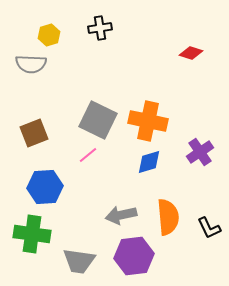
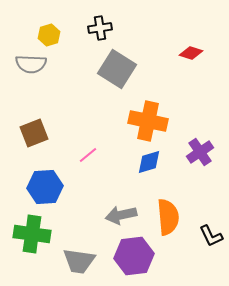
gray square: moved 19 px right, 51 px up; rotated 6 degrees clockwise
black L-shape: moved 2 px right, 8 px down
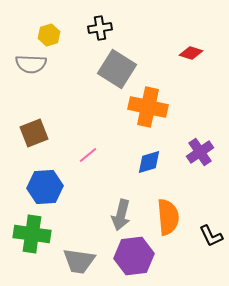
orange cross: moved 14 px up
gray arrow: rotated 64 degrees counterclockwise
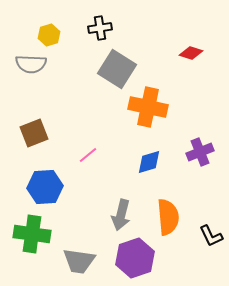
purple cross: rotated 12 degrees clockwise
purple hexagon: moved 1 px right, 2 px down; rotated 12 degrees counterclockwise
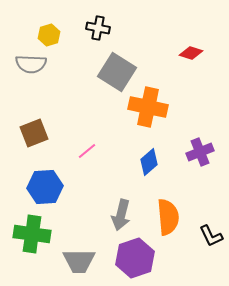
black cross: moved 2 px left; rotated 20 degrees clockwise
gray square: moved 3 px down
pink line: moved 1 px left, 4 px up
blue diamond: rotated 24 degrees counterclockwise
gray trapezoid: rotated 8 degrees counterclockwise
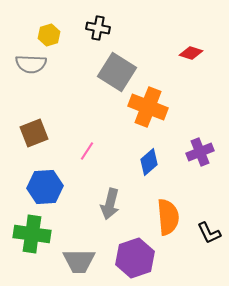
orange cross: rotated 9 degrees clockwise
pink line: rotated 18 degrees counterclockwise
gray arrow: moved 11 px left, 11 px up
black L-shape: moved 2 px left, 3 px up
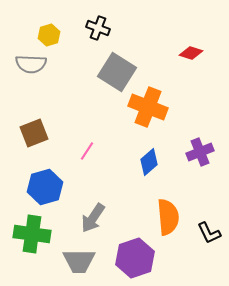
black cross: rotated 10 degrees clockwise
blue hexagon: rotated 12 degrees counterclockwise
gray arrow: moved 17 px left, 14 px down; rotated 20 degrees clockwise
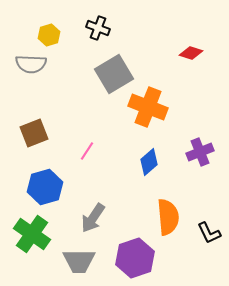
gray square: moved 3 px left, 2 px down; rotated 27 degrees clockwise
green cross: rotated 27 degrees clockwise
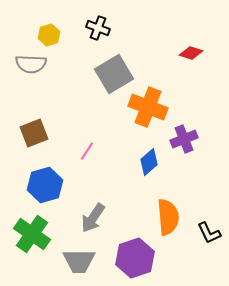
purple cross: moved 16 px left, 13 px up
blue hexagon: moved 2 px up
